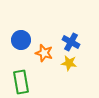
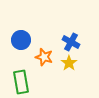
orange star: moved 4 px down
yellow star: rotated 28 degrees clockwise
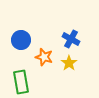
blue cross: moved 3 px up
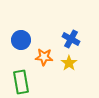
orange star: rotated 12 degrees counterclockwise
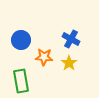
green rectangle: moved 1 px up
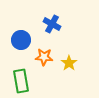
blue cross: moved 19 px left, 15 px up
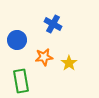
blue cross: moved 1 px right
blue circle: moved 4 px left
orange star: rotated 12 degrees counterclockwise
